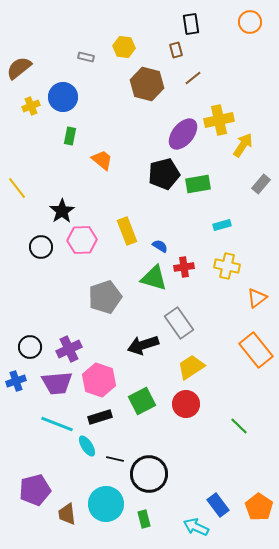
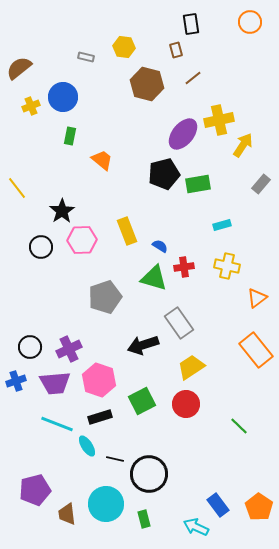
purple trapezoid at (57, 383): moved 2 px left
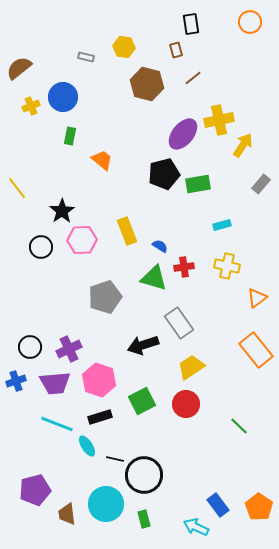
black circle at (149, 474): moved 5 px left, 1 px down
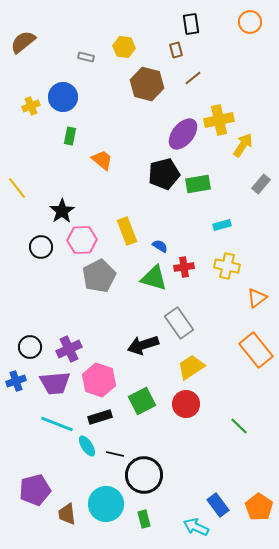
brown semicircle at (19, 68): moved 4 px right, 26 px up
gray pentagon at (105, 297): moved 6 px left, 21 px up; rotated 8 degrees counterclockwise
black line at (115, 459): moved 5 px up
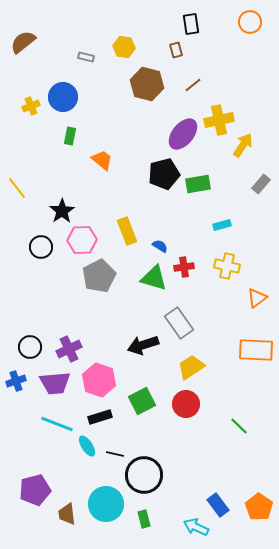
brown line at (193, 78): moved 7 px down
orange rectangle at (256, 350): rotated 48 degrees counterclockwise
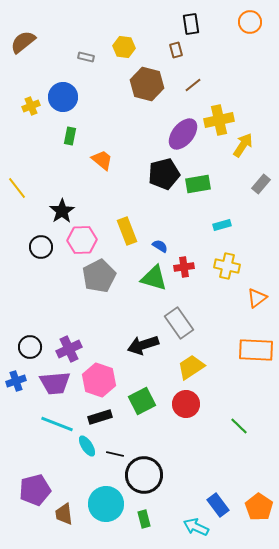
brown trapezoid at (67, 514): moved 3 px left
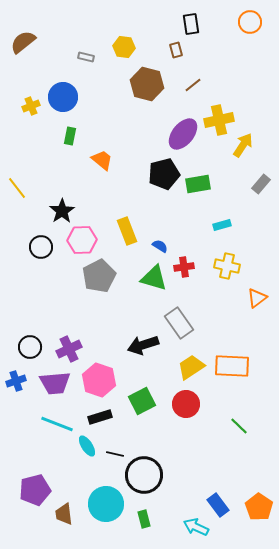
orange rectangle at (256, 350): moved 24 px left, 16 px down
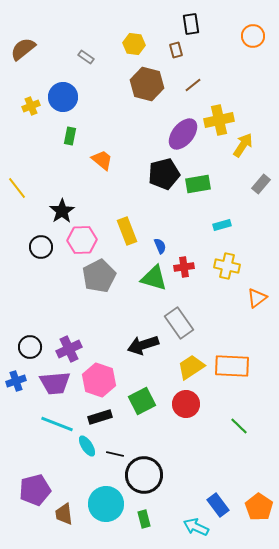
orange circle at (250, 22): moved 3 px right, 14 px down
brown semicircle at (23, 42): moved 7 px down
yellow hexagon at (124, 47): moved 10 px right, 3 px up
gray rectangle at (86, 57): rotated 21 degrees clockwise
blue semicircle at (160, 246): rotated 35 degrees clockwise
